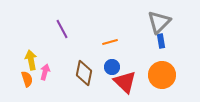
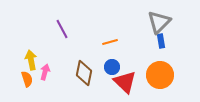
orange circle: moved 2 px left
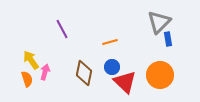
blue rectangle: moved 7 px right, 2 px up
yellow arrow: rotated 24 degrees counterclockwise
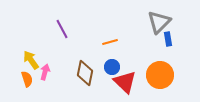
brown diamond: moved 1 px right
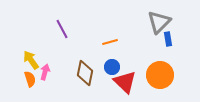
orange semicircle: moved 3 px right
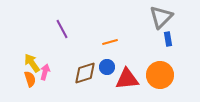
gray triangle: moved 2 px right, 5 px up
yellow arrow: moved 1 px right, 3 px down
blue circle: moved 5 px left
brown diamond: rotated 60 degrees clockwise
red triangle: moved 2 px right, 3 px up; rotated 50 degrees counterclockwise
